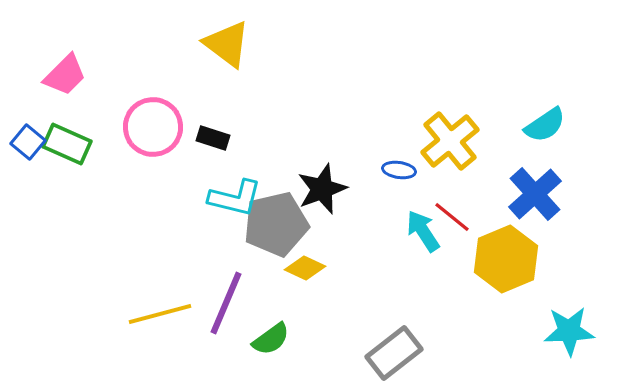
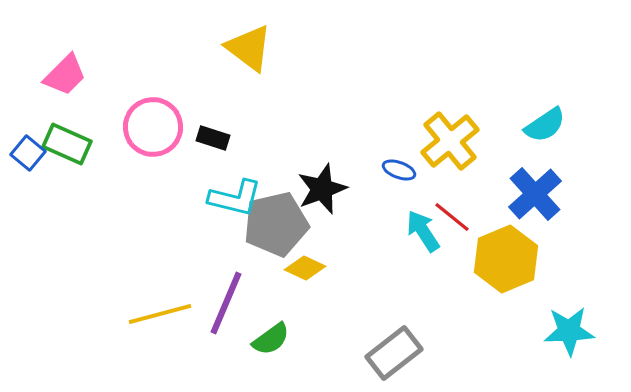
yellow triangle: moved 22 px right, 4 px down
blue square: moved 11 px down
blue ellipse: rotated 12 degrees clockwise
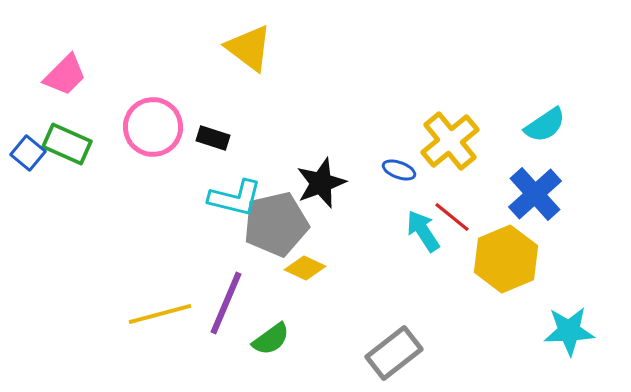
black star: moved 1 px left, 6 px up
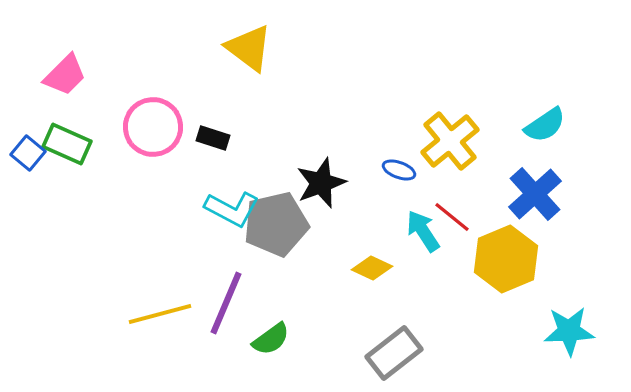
cyan L-shape: moved 3 px left, 11 px down; rotated 14 degrees clockwise
yellow diamond: moved 67 px right
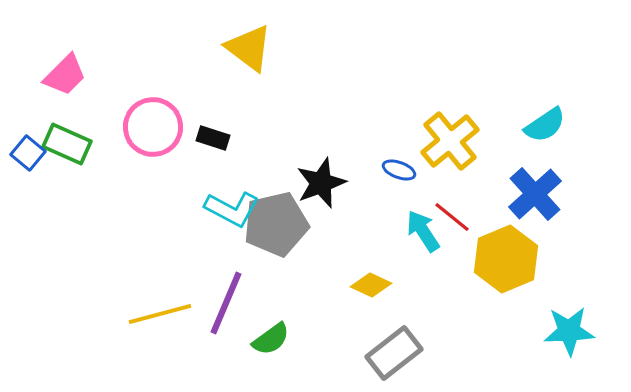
yellow diamond: moved 1 px left, 17 px down
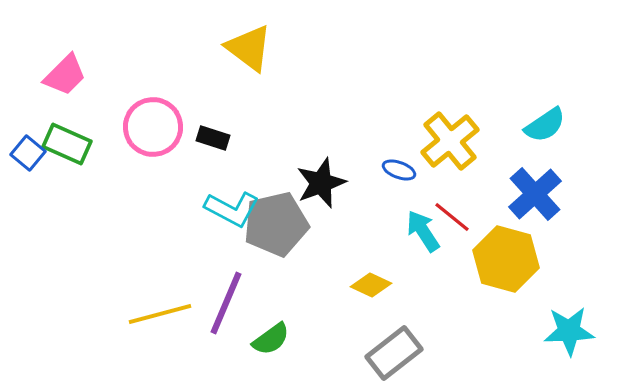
yellow hexagon: rotated 22 degrees counterclockwise
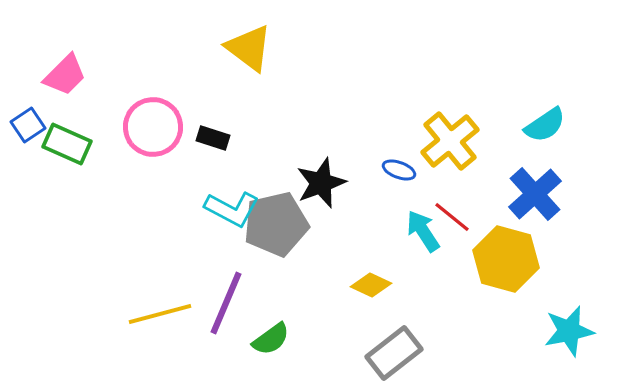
blue square: moved 28 px up; rotated 16 degrees clockwise
cyan star: rotated 9 degrees counterclockwise
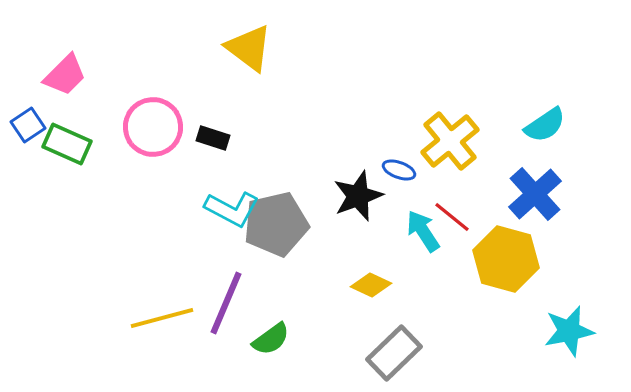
black star: moved 37 px right, 13 px down
yellow line: moved 2 px right, 4 px down
gray rectangle: rotated 6 degrees counterclockwise
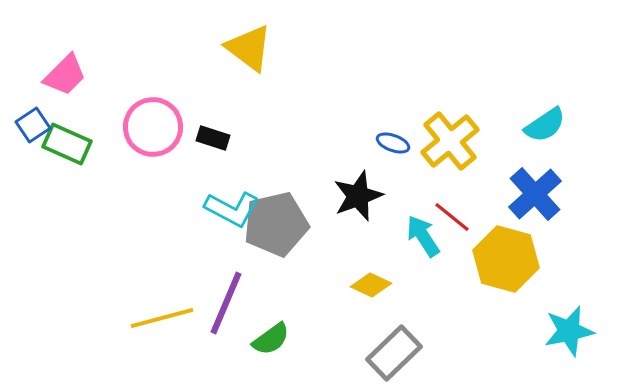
blue square: moved 5 px right
blue ellipse: moved 6 px left, 27 px up
cyan arrow: moved 5 px down
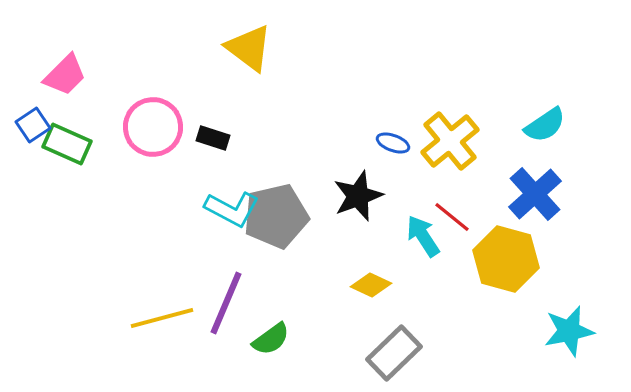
gray pentagon: moved 8 px up
